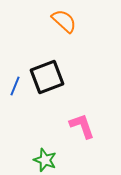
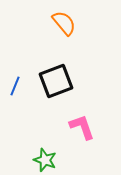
orange semicircle: moved 2 px down; rotated 8 degrees clockwise
black square: moved 9 px right, 4 px down
pink L-shape: moved 1 px down
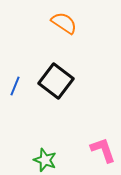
orange semicircle: rotated 16 degrees counterclockwise
black square: rotated 32 degrees counterclockwise
pink L-shape: moved 21 px right, 23 px down
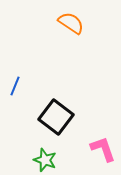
orange semicircle: moved 7 px right
black square: moved 36 px down
pink L-shape: moved 1 px up
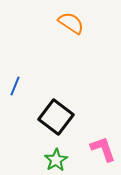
green star: moved 11 px right; rotated 20 degrees clockwise
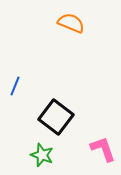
orange semicircle: rotated 12 degrees counterclockwise
green star: moved 14 px left, 5 px up; rotated 20 degrees counterclockwise
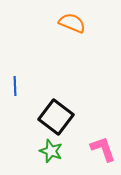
orange semicircle: moved 1 px right
blue line: rotated 24 degrees counterclockwise
green star: moved 9 px right, 4 px up
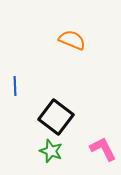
orange semicircle: moved 17 px down
pink L-shape: rotated 8 degrees counterclockwise
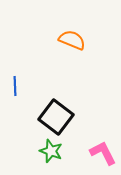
pink L-shape: moved 4 px down
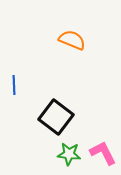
blue line: moved 1 px left, 1 px up
green star: moved 18 px right, 3 px down; rotated 15 degrees counterclockwise
